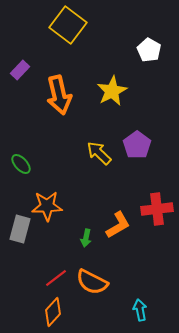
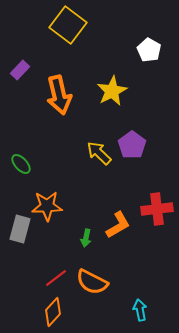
purple pentagon: moved 5 px left
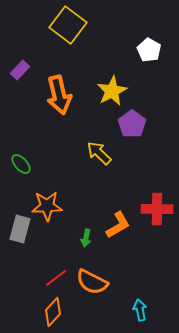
purple pentagon: moved 21 px up
red cross: rotated 8 degrees clockwise
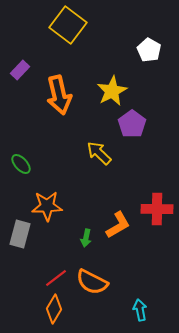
gray rectangle: moved 5 px down
orange diamond: moved 1 px right, 3 px up; rotated 12 degrees counterclockwise
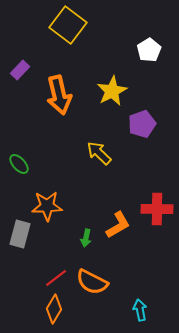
white pentagon: rotated 10 degrees clockwise
purple pentagon: moved 10 px right; rotated 16 degrees clockwise
green ellipse: moved 2 px left
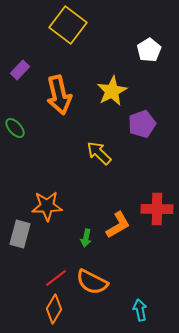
green ellipse: moved 4 px left, 36 px up
